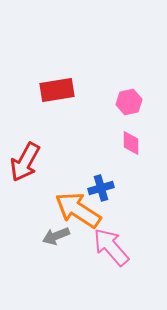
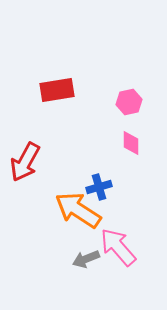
blue cross: moved 2 px left, 1 px up
gray arrow: moved 30 px right, 23 px down
pink arrow: moved 7 px right
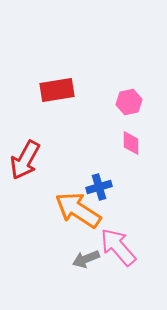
red arrow: moved 2 px up
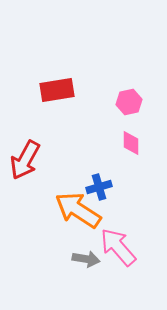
gray arrow: rotated 148 degrees counterclockwise
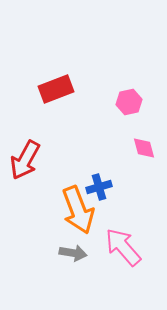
red rectangle: moved 1 px left, 1 px up; rotated 12 degrees counterclockwise
pink diamond: moved 13 px right, 5 px down; rotated 15 degrees counterclockwise
orange arrow: rotated 144 degrees counterclockwise
pink arrow: moved 5 px right
gray arrow: moved 13 px left, 6 px up
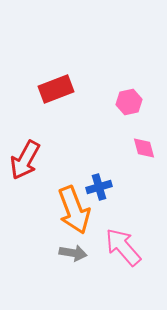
orange arrow: moved 4 px left
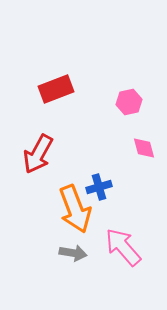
red arrow: moved 13 px right, 6 px up
orange arrow: moved 1 px right, 1 px up
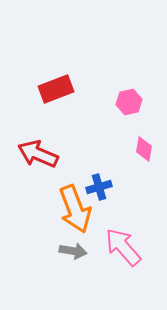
pink diamond: moved 1 px down; rotated 25 degrees clockwise
red arrow: rotated 84 degrees clockwise
gray arrow: moved 2 px up
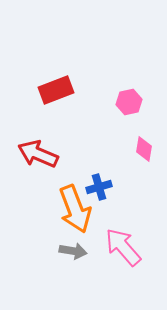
red rectangle: moved 1 px down
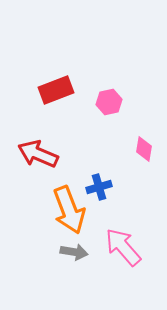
pink hexagon: moved 20 px left
orange arrow: moved 6 px left, 1 px down
gray arrow: moved 1 px right, 1 px down
